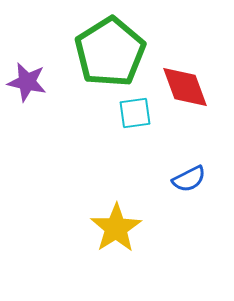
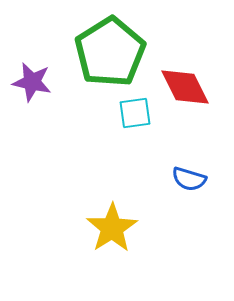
purple star: moved 5 px right
red diamond: rotated 6 degrees counterclockwise
blue semicircle: rotated 44 degrees clockwise
yellow star: moved 4 px left
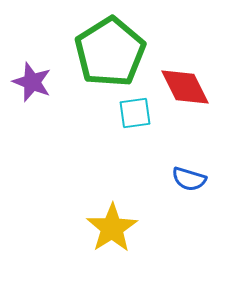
purple star: rotated 9 degrees clockwise
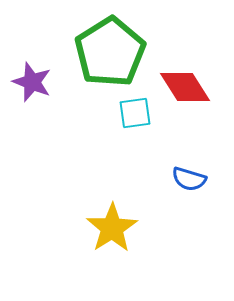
red diamond: rotated 6 degrees counterclockwise
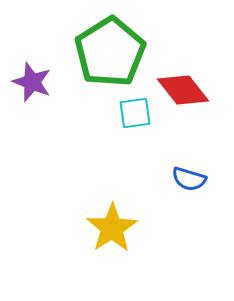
red diamond: moved 2 px left, 3 px down; rotated 6 degrees counterclockwise
